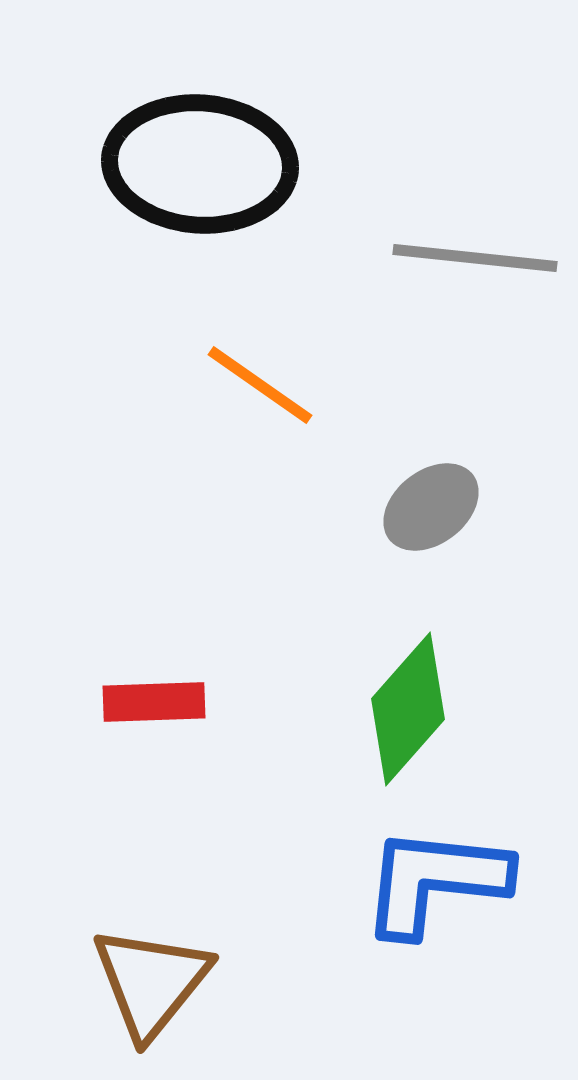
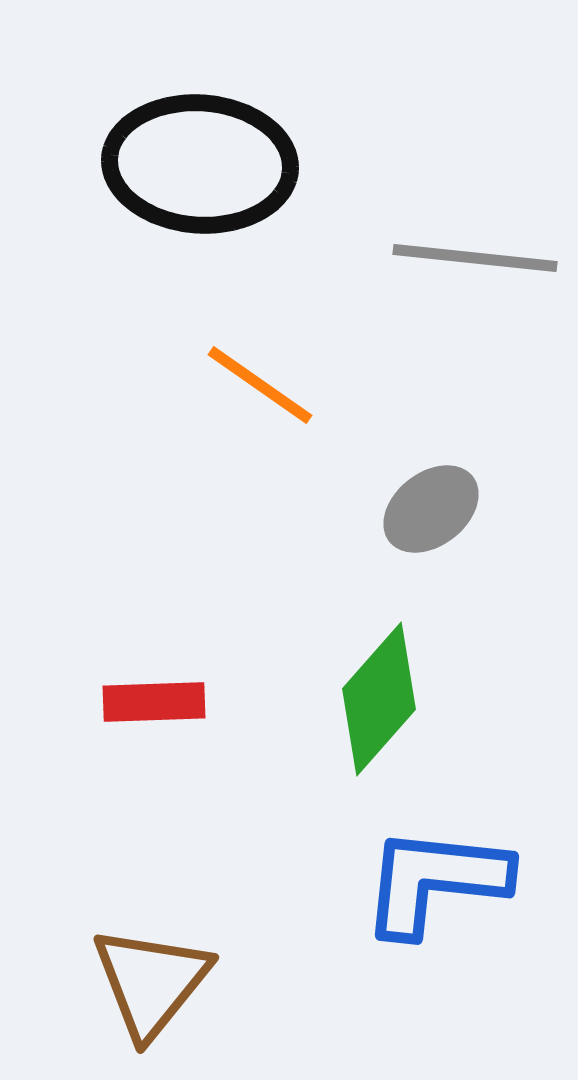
gray ellipse: moved 2 px down
green diamond: moved 29 px left, 10 px up
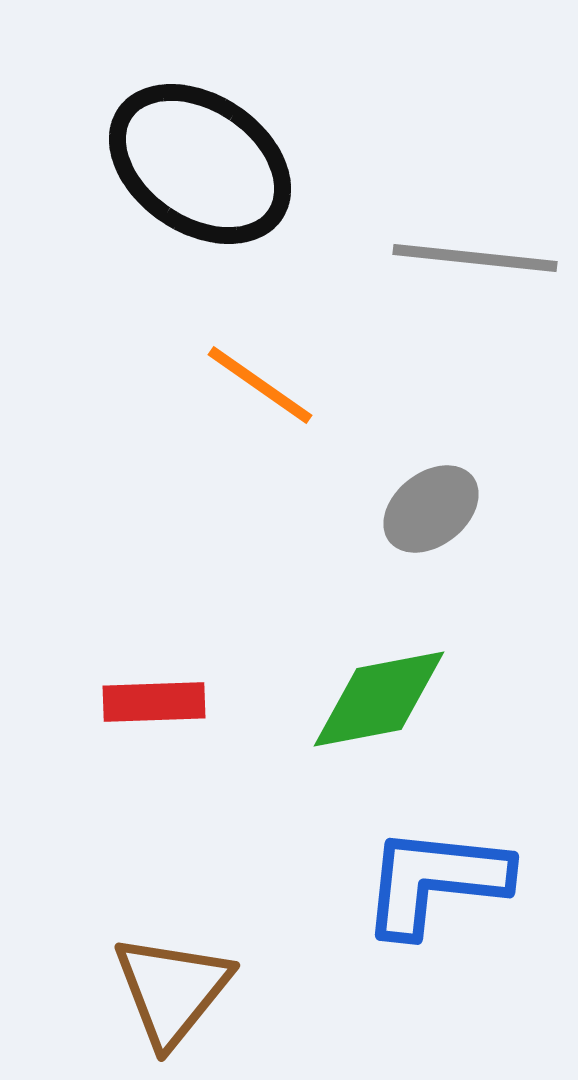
black ellipse: rotated 30 degrees clockwise
green diamond: rotated 38 degrees clockwise
brown triangle: moved 21 px right, 8 px down
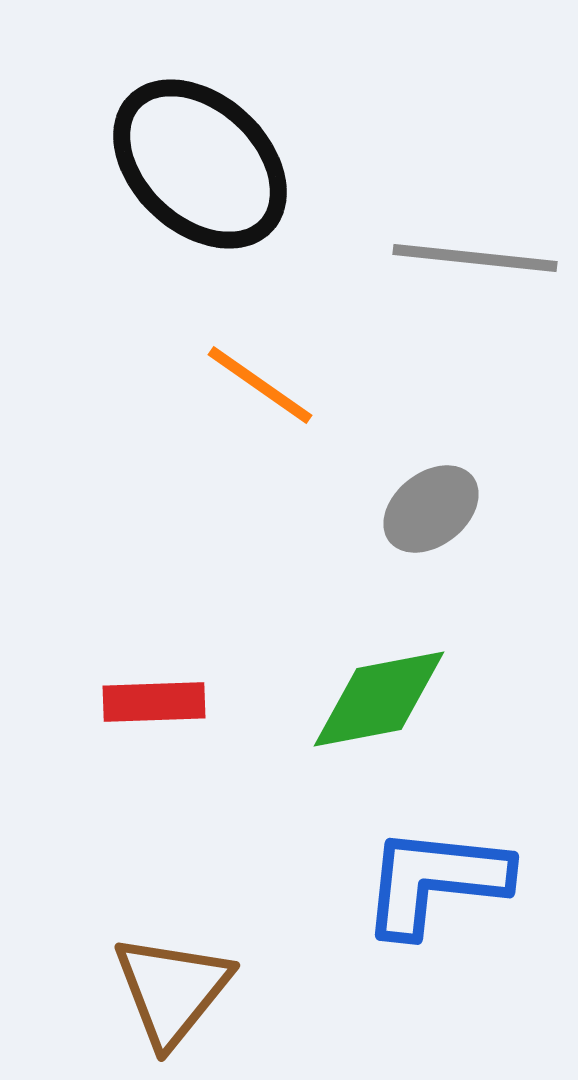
black ellipse: rotated 9 degrees clockwise
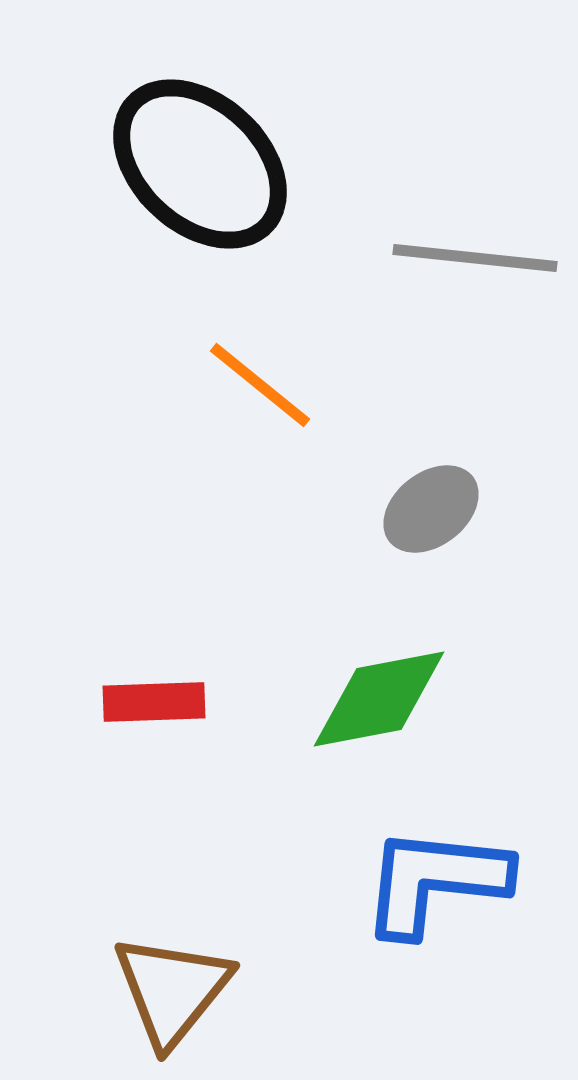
orange line: rotated 4 degrees clockwise
